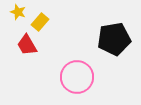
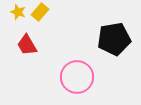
yellow rectangle: moved 10 px up
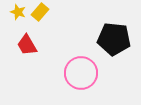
black pentagon: rotated 16 degrees clockwise
pink circle: moved 4 px right, 4 px up
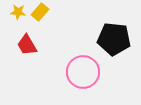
yellow star: rotated 14 degrees counterclockwise
pink circle: moved 2 px right, 1 px up
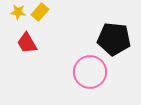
red trapezoid: moved 2 px up
pink circle: moved 7 px right
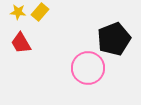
black pentagon: rotated 28 degrees counterclockwise
red trapezoid: moved 6 px left
pink circle: moved 2 px left, 4 px up
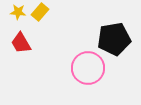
black pentagon: rotated 12 degrees clockwise
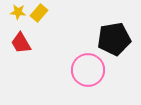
yellow rectangle: moved 1 px left, 1 px down
pink circle: moved 2 px down
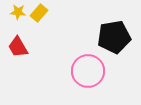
black pentagon: moved 2 px up
red trapezoid: moved 3 px left, 4 px down
pink circle: moved 1 px down
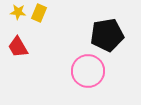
yellow rectangle: rotated 18 degrees counterclockwise
black pentagon: moved 7 px left, 2 px up
